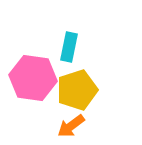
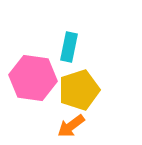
yellow pentagon: moved 2 px right
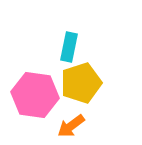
pink hexagon: moved 2 px right, 17 px down
yellow pentagon: moved 2 px right, 7 px up
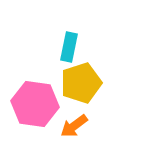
pink hexagon: moved 9 px down
orange arrow: moved 3 px right
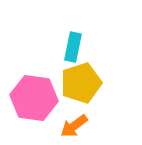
cyan rectangle: moved 4 px right
pink hexagon: moved 1 px left, 6 px up
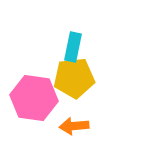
yellow pentagon: moved 7 px left, 5 px up; rotated 12 degrees clockwise
orange arrow: rotated 32 degrees clockwise
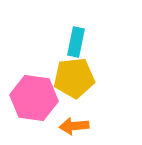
cyan rectangle: moved 3 px right, 5 px up
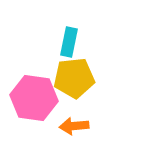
cyan rectangle: moved 7 px left
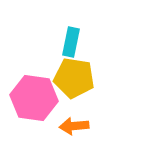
cyan rectangle: moved 2 px right
yellow pentagon: rotated 15 degrees clockwise
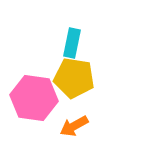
cyan rectangle: moved 1 px right, 1 px down
orange arrow: rotated 24 degrees counterclockwise
